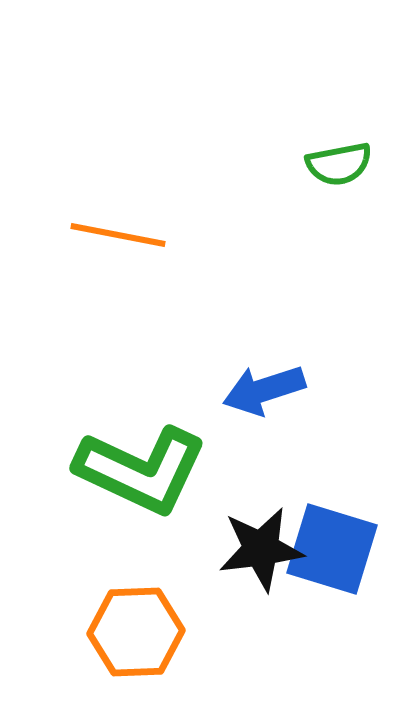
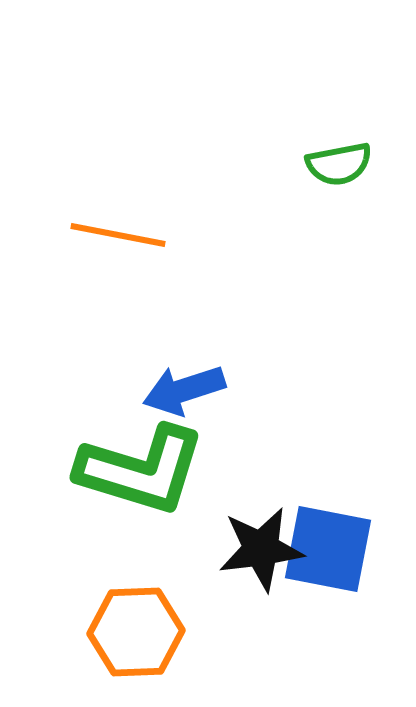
blue arrow: moved 80 px left
green L-shape: rotated 8 degrees counterclockwise
blue square: moved 4 px left; rotated 6 degrees counterclockwise
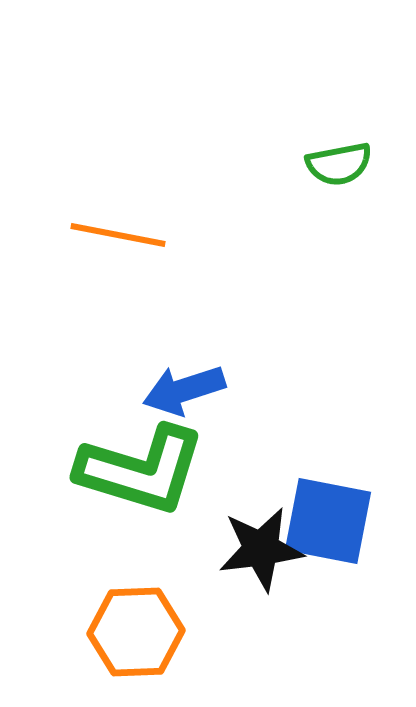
blue square: moved 28 px up
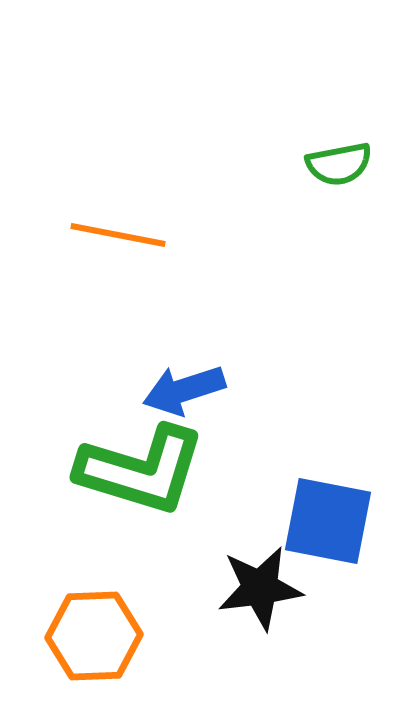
black star: moved 1 px left, 39 px down
orange hexagon: moved 42 px left, 4 px down
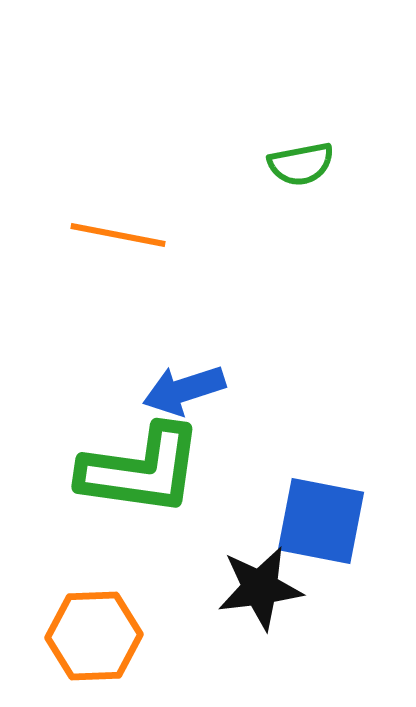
green semicircle: moved 38 px left
green L-shape: rotated 9 degrees counterclockwise
blue square: moved 7 px left
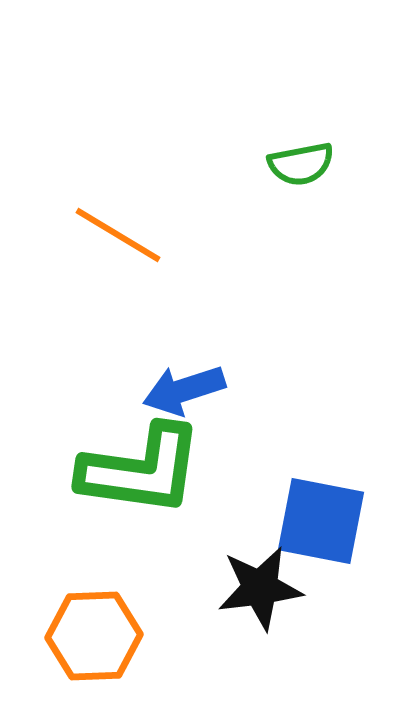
orange line: rotated 20 degrees clockwise
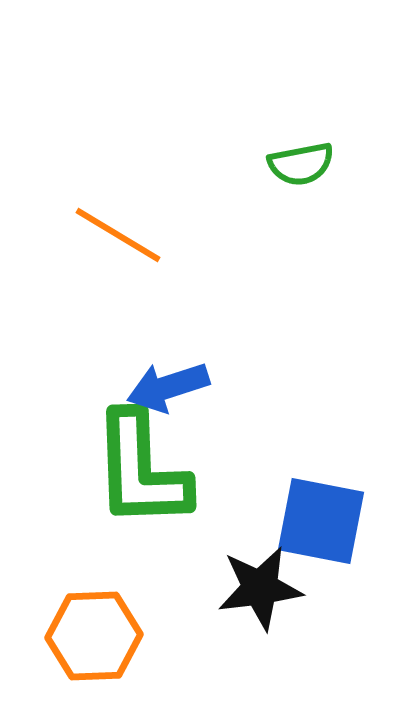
blue arrow: moved 16 px left, 3 px up
green L-shape: rotated 80 degrees clockwise
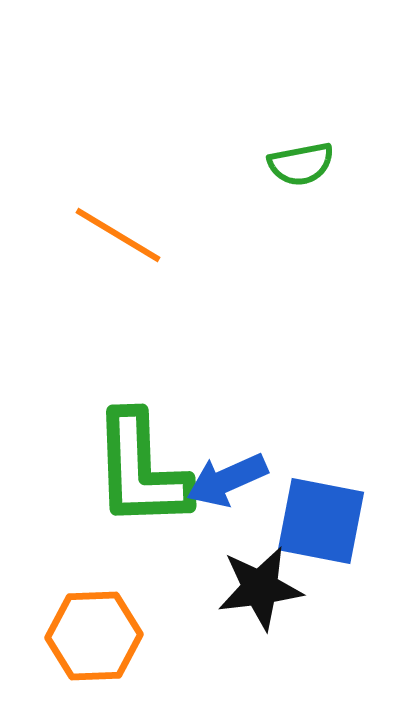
blue arrow: moved 59 px right, 93 px down; rotated 6 degrees counterclockwise
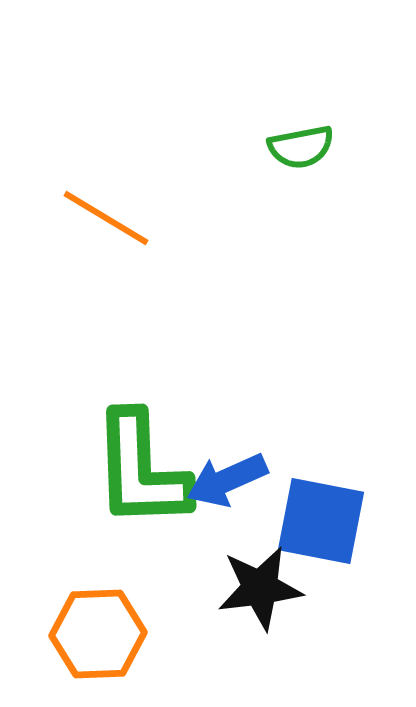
green semicircle: moved 17 px up
orange line: moved 12 px left, 17 px up
orange hexagon: moved 4 px right, 2 px up
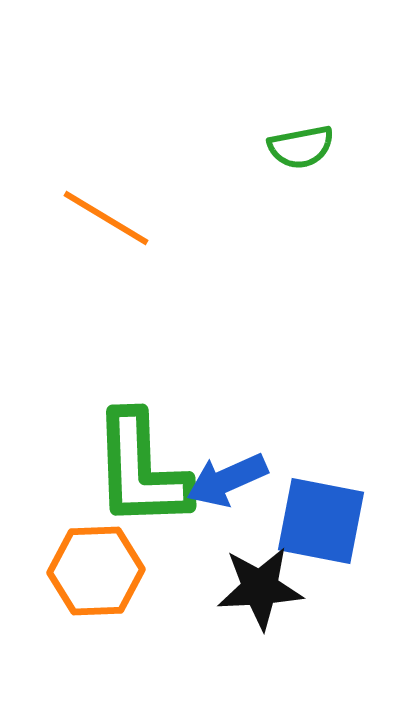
black star: rotated 4 degrees clockwise
orange hexagon: moved 2 px left, 63 px up
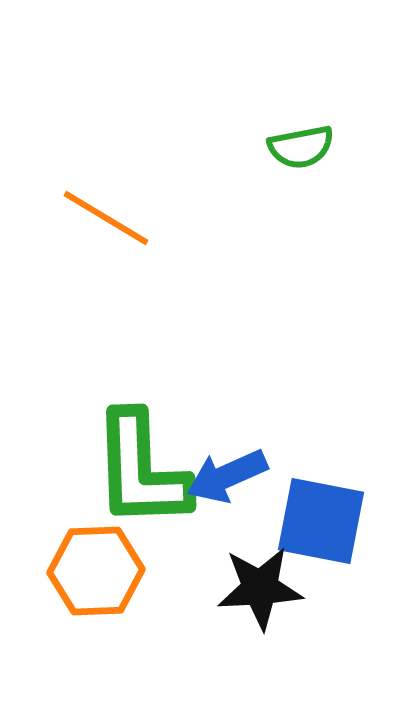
blue arrow: moved 4 px up
